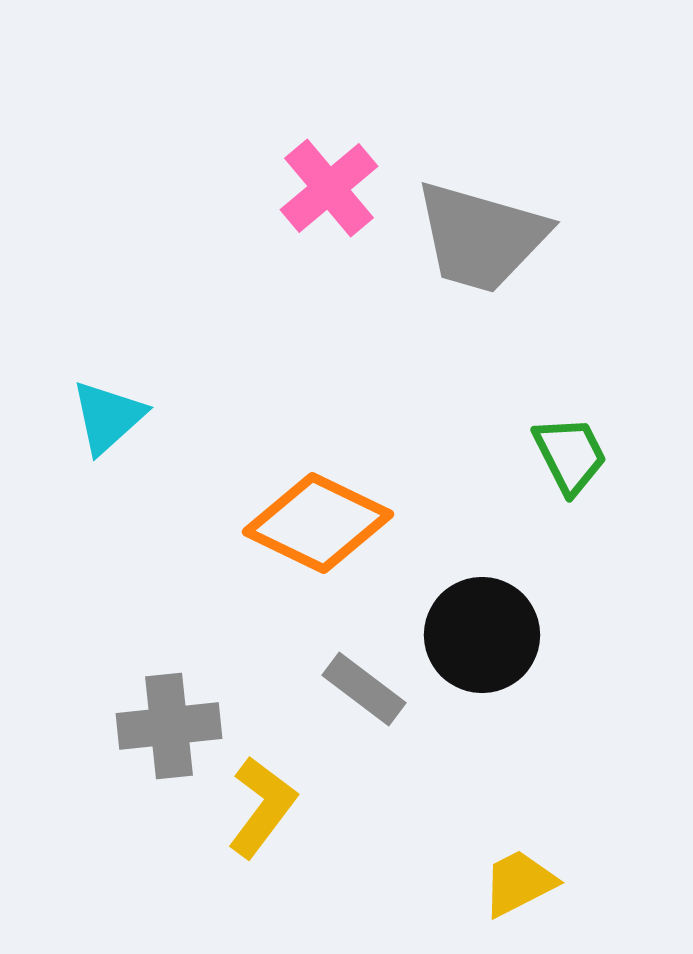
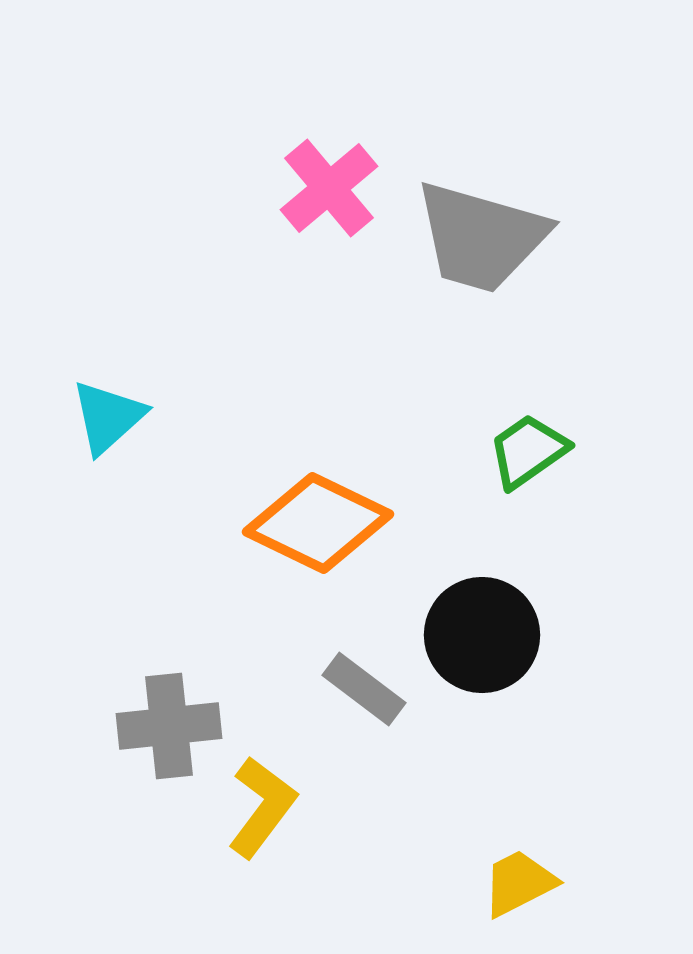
green trapezoid: moved 42 px left, 4 px up; rotated 98 degrees counterclockwise
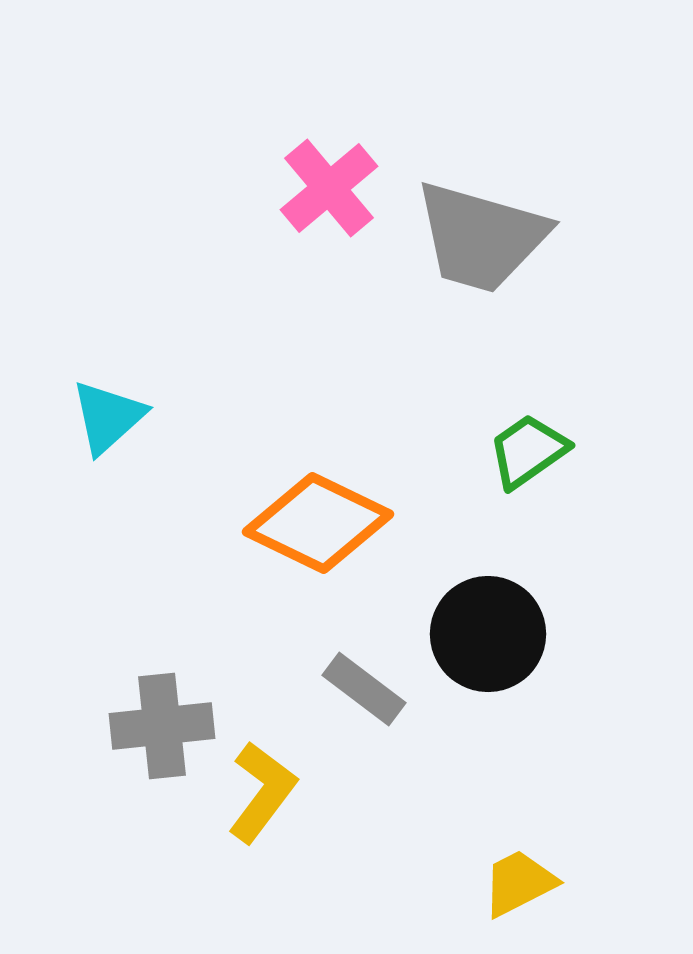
black circle: moved 6 px right, 1 px up
gray cross: moved 7 px left
yellow L-shape: moved 15 px up
